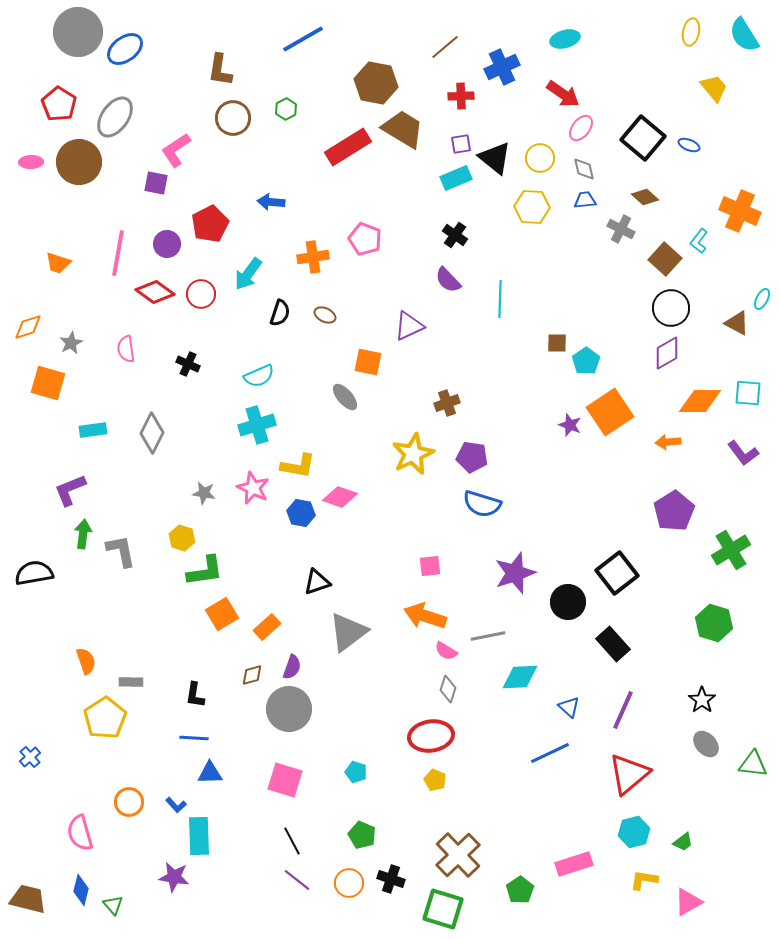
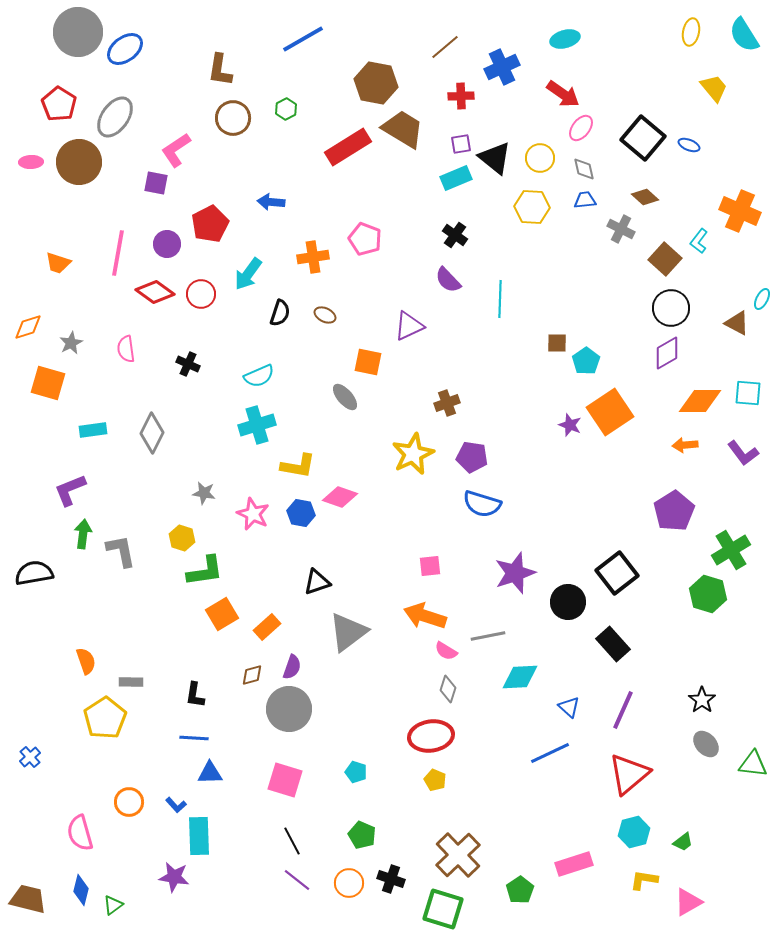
orange arrow at (668, 442): moved 17 px right, 3 px down
pink star at (253, 488): moved 26 px down
green hexagon at (714, 623): moved 6 px left, 29 px up
green triangle at (113, 905): rotated 35 degrees clockwise
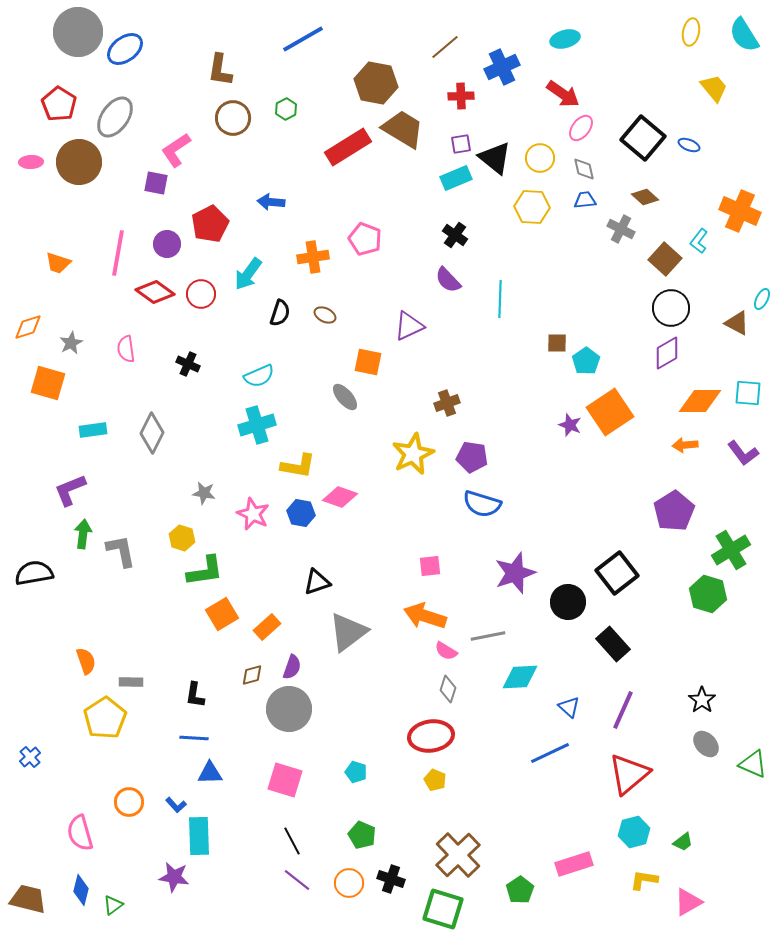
green triangle at (753, 764): rotated 16 degrees clockwise
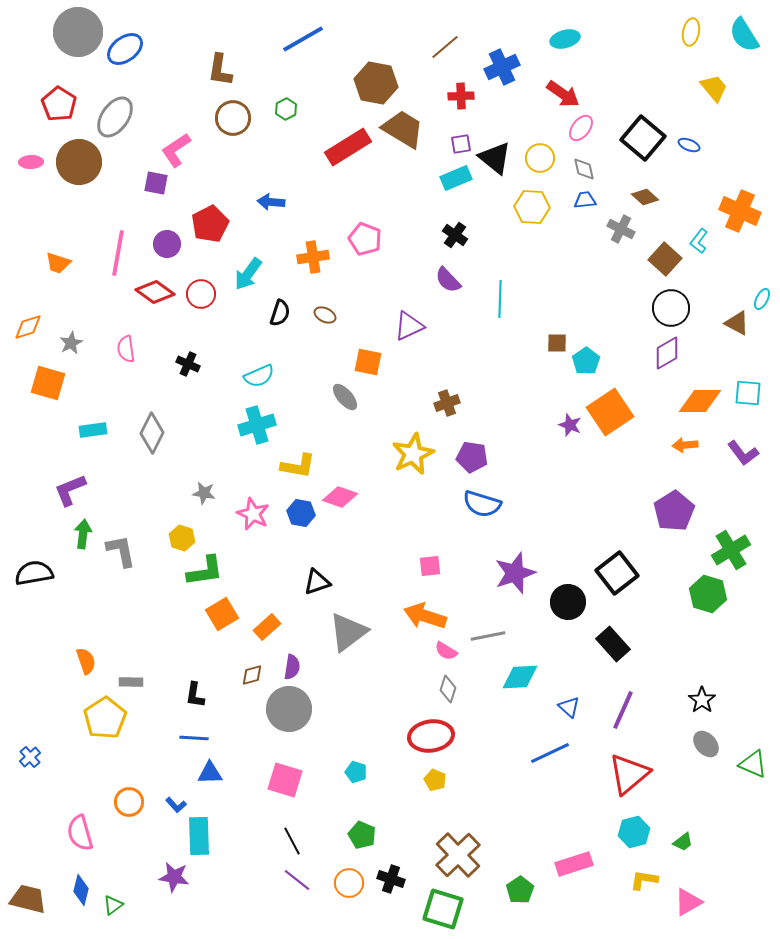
purple semicircle at (292, 667): rotated 10 degrees counterclockwise
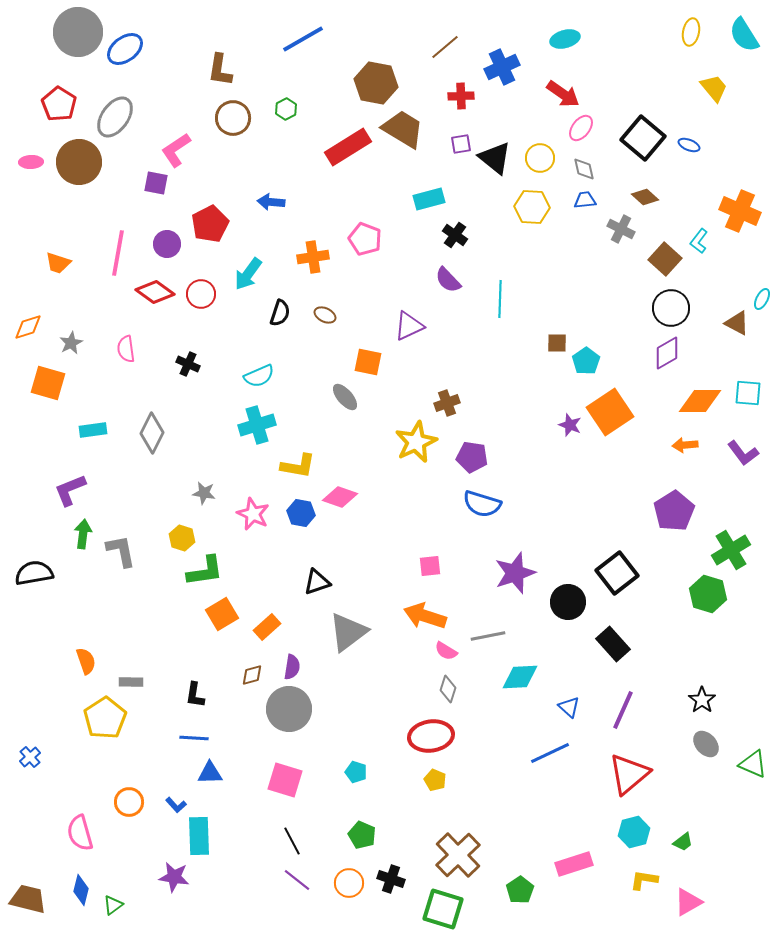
cyan rectangle at (456, 178): moved 27 px left, 21 px down; rotated 8 degrees clockwise
yellow star at (413, 454): moved 3 px right, 12 px up
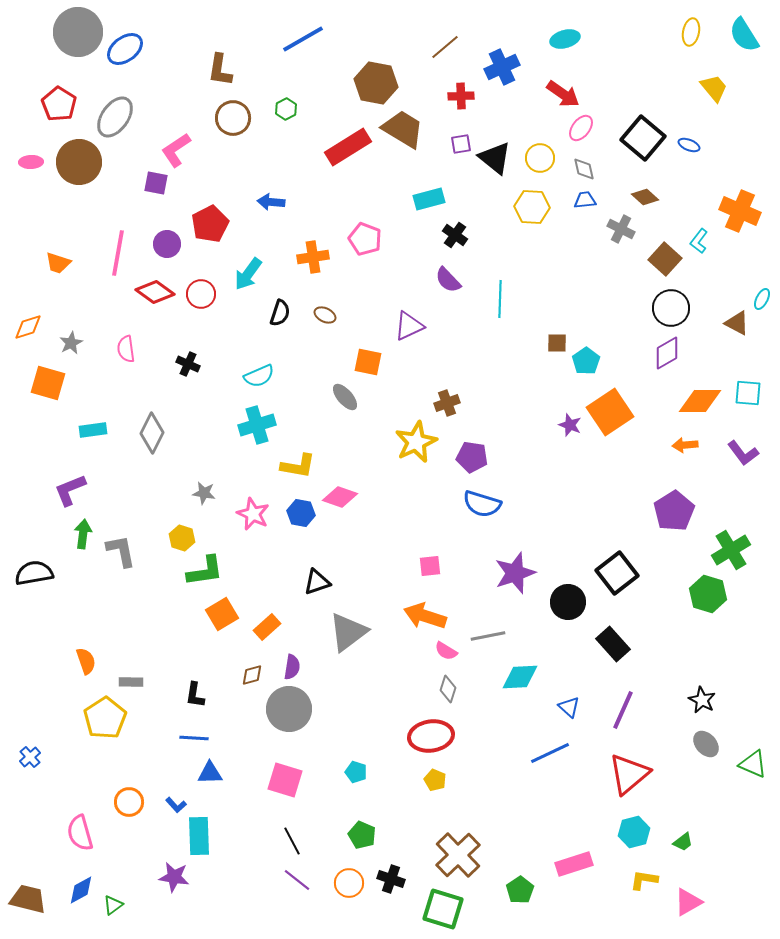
black star at (702, 700): rotated 8 degrees counterclockwise
blue diamond at (81, 890): rotated 48 degrees clockwise
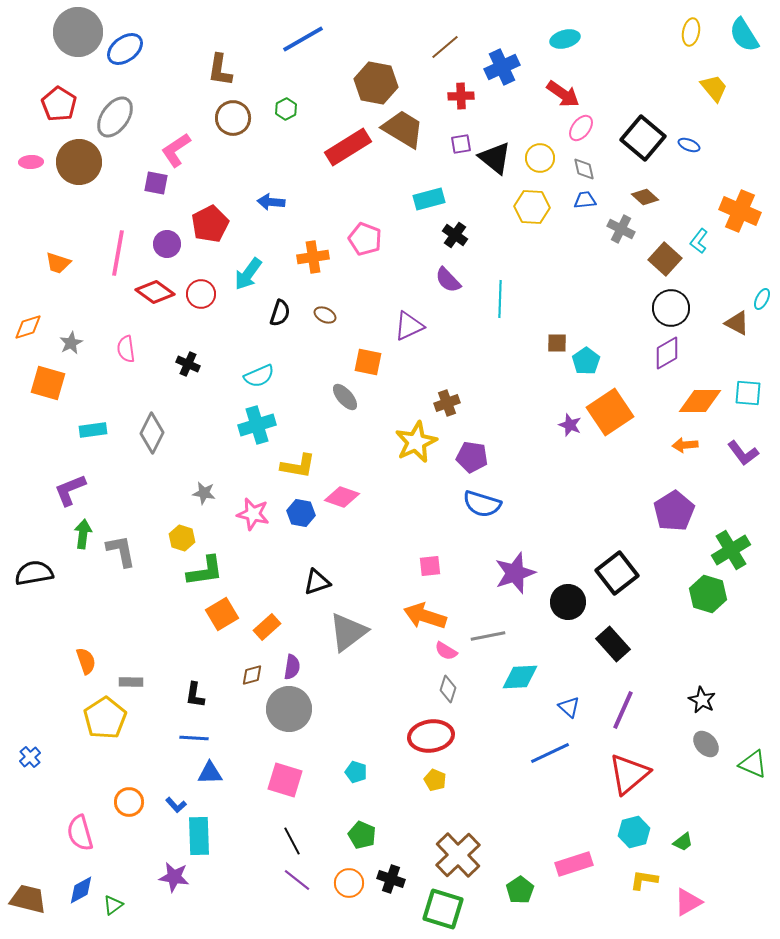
pink diamond at (340, 497): moved 2 px right
pink star at (253, 514): rotated 12 degrees counterclockwise
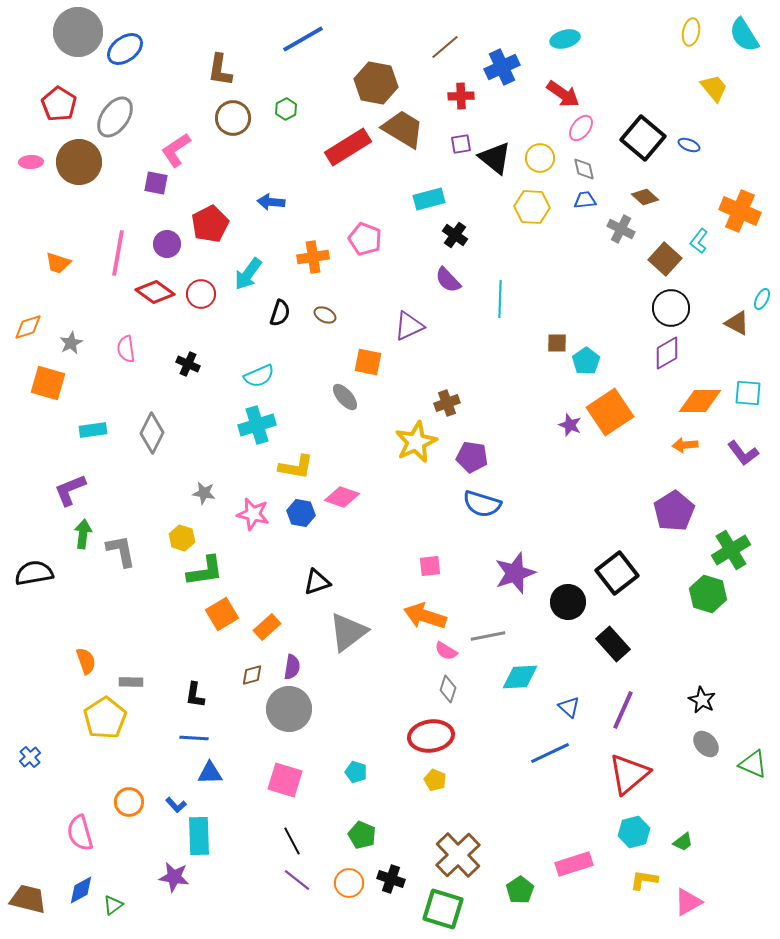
yellow L-shape at (298, 466): moved 2 px left, 1 px down
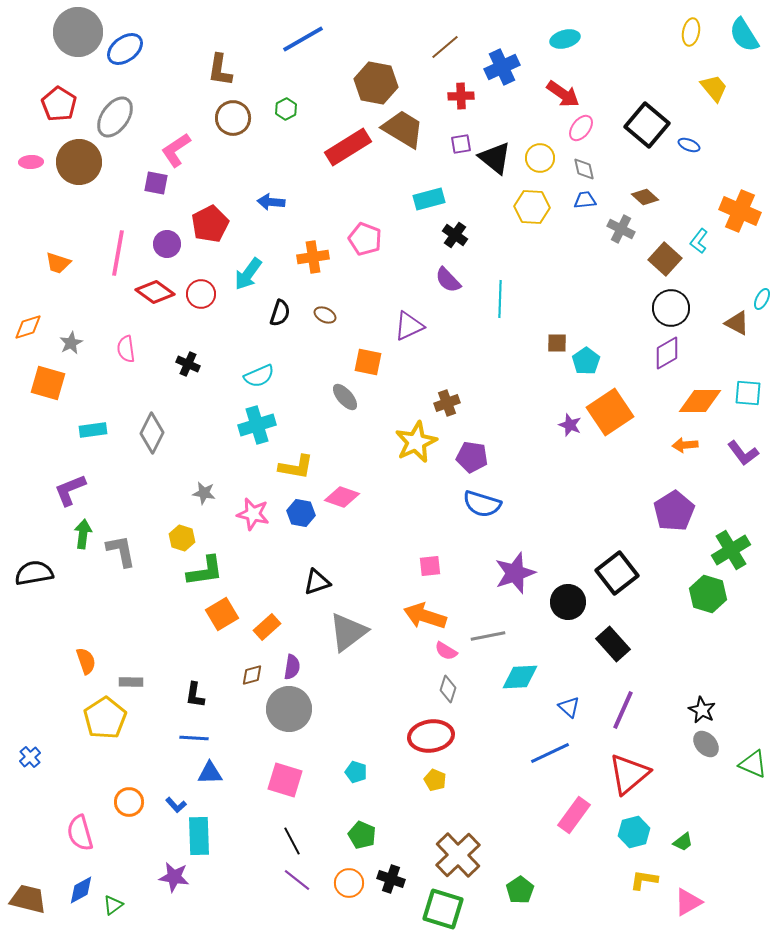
black square at (643, 138): moved 4 px right, 13 px up
black star at (702, 700): moved 10 px down
pink rectangle at (574, 864): moved 49 px up; rotated 36 degrees counterclockwise
